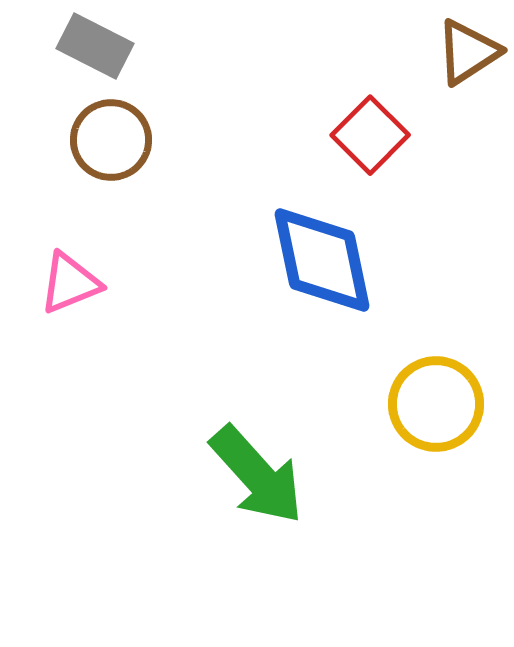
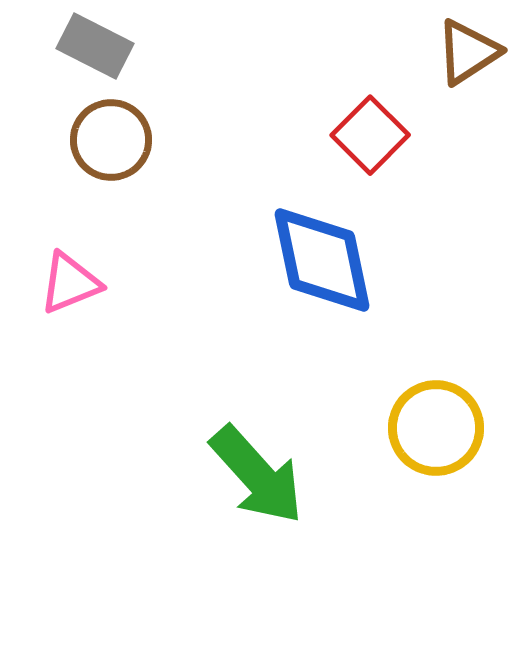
yellow circle: moved 24 px down
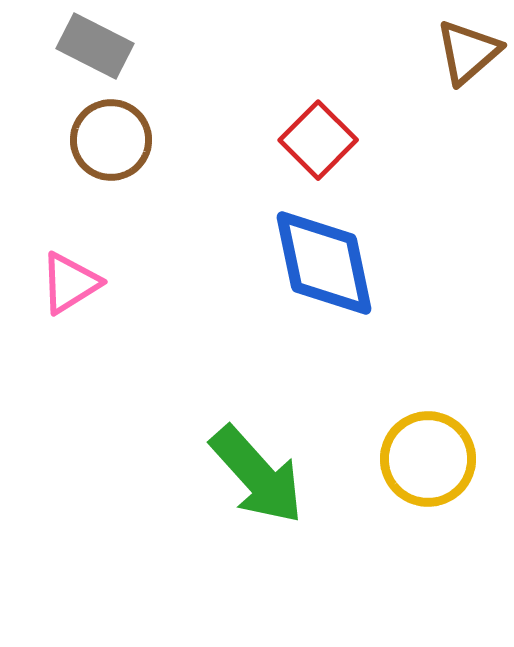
brown triangle: rotated 8 degrees counterclockwise
red square: moved 52 px left, 5 px down
blue diamond: moved 2 px right, 3 px down
pink triangle: rotated 10 degrees counterclockwise
yellow circle: moved 8 px left, 31 px down
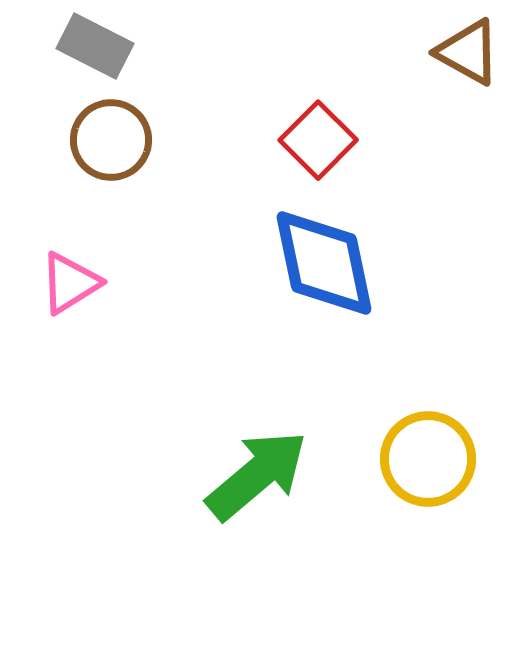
brown triangle: rotated 50 degrees counterclockwise
green arrow: rotated 88 degrees counterclockwise
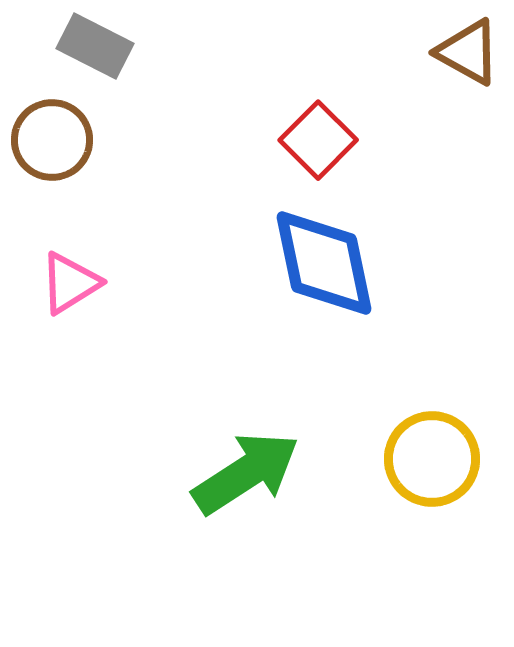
brown circle: moved 59 px left
yellow circle: moved 4 px right
green arrow: moved 11 px left, 2 px up; rotated 7 degrees clockwise
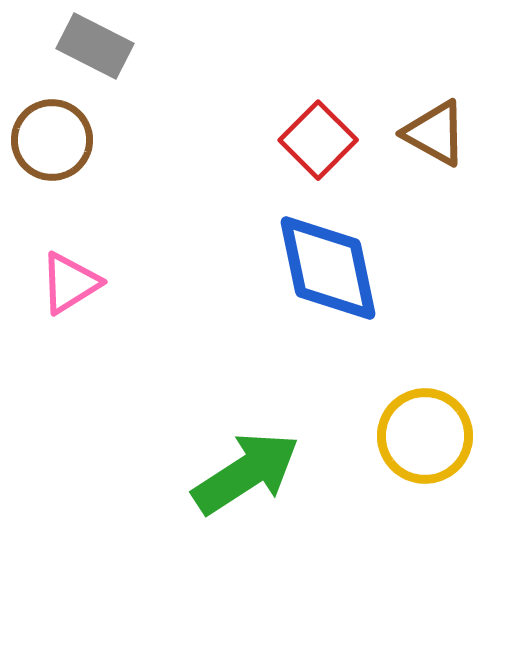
brown triangle: moved 33 px left, 81 px down
blue diamond: moved 4 px right, 5 px down
yellow circle: moved 7 px left, 23 px up
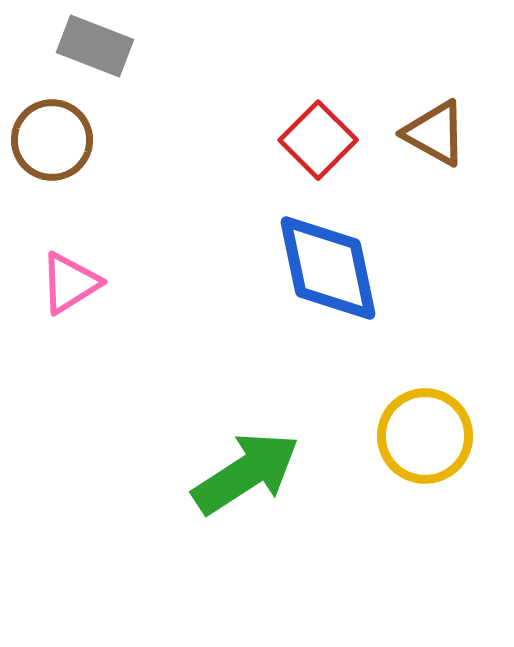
gray rectangle: rotated 6 degrees counterclockwise
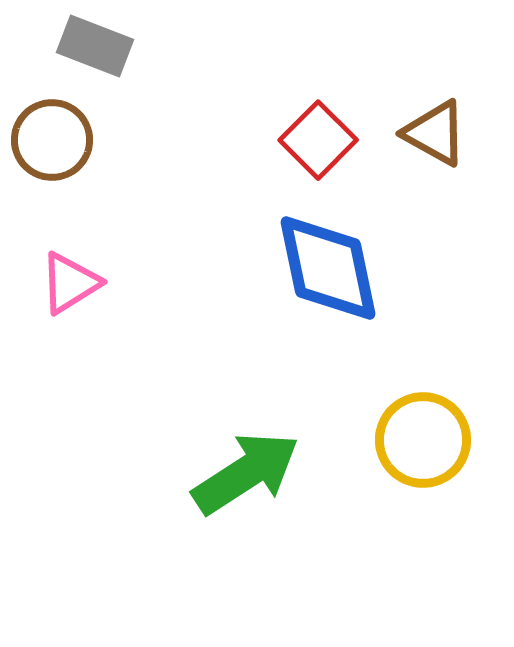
yellow circle: moved 2 px left, 4 px down
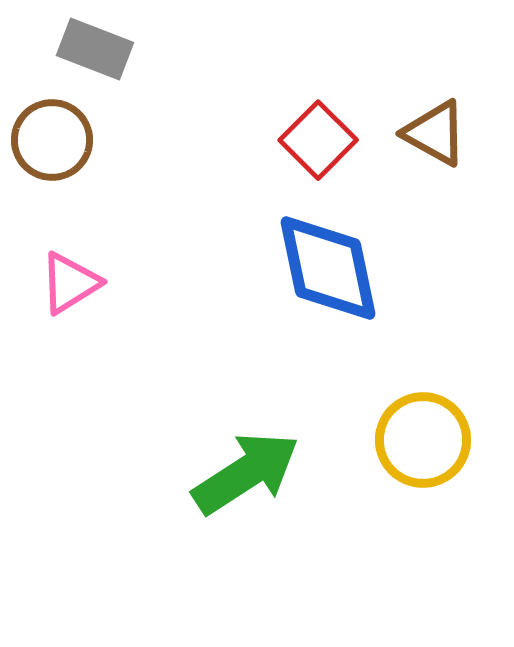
gray rectangle: moved 3 px down
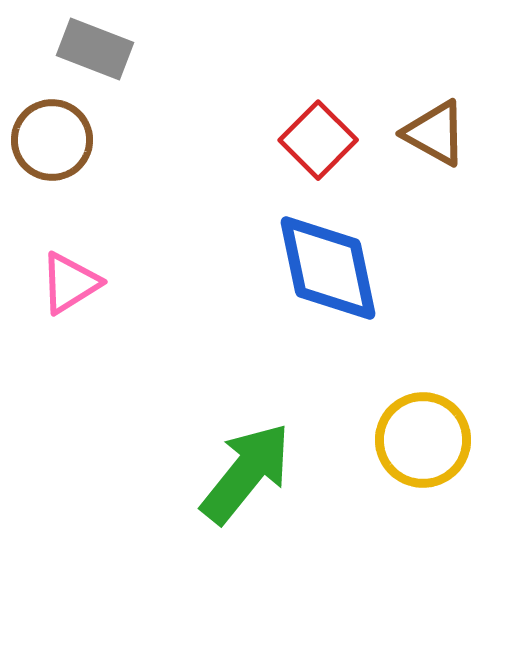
green arrow: rotated 18 degrees counterclockwise
